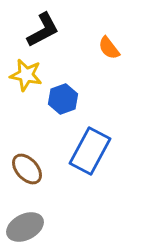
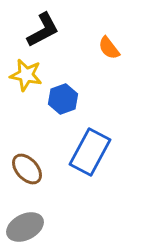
blue rectangle: moved 1 px down
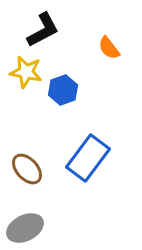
yellow star: moved 3 px up
blue hexagon: moved 9 px up
blue rectangle: moved 2 px left, 6 px down; rotated 9 degrees clockwise
gray ellipse: moved 1 px down
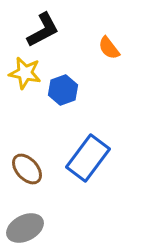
yellow star: moved 1 px left, 1 px down
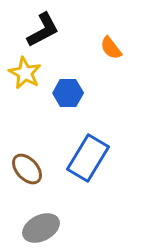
orange semicircle: moved 2 px right
yellow star: rotated 16 degrees clockwise
blue hexagon: moved 5 px right, 3 px down; rotated 20 degrees clockwise
blue rectangle: rotated 6 degrees counterclockwise
gray ellipse: moved 16 px right
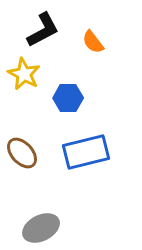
orange semicircle: moved 18 px left, 6 px up
yellow star: moved 1 px left, 1 px down
blue hexagon: moved 5 px down
blue rectangle: moved 2 px left, 6 px up; rotated 45 degrees clockwise
brown ellipse: moved 5 px left, 16 px up
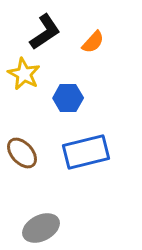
black L-shape: moved 2 px right, 2 px down; rotated 6 degrees counterclockwise
orange semicircle: rotated 100 degrees counterclockwise
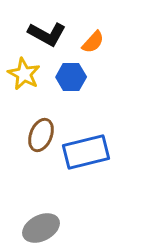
black L-shape: moved 2 px right, 2 px down; rotated 63 degrees clockwise
blue hexagon: moved 3 px right, 21 px up
brown ellipse: moved 19 px right, 18 px up; rotated 64 degrees clockwise
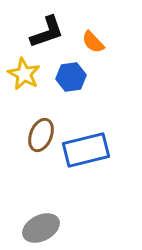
black L-shape: moved 2 px up; rotated 48 degrees counterclockwise
orange semicircle: rotated 95 degrees clockwise
blue hexagon: rotated 8 degrees counterclockwise
blue rectangle: moved 2 px up
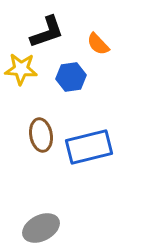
orange semicircle: moved 5 px right, 2 px down
yellow star: moved 3 px left, 5 px up; rotated 24 degrees counterclockwise
brown ellipse: rotated 32 degrees counterclockwise
blue rectangle: moved 3 px right, 3 px up
